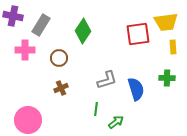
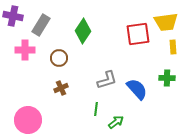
blue semicircle: moved 1 px right; rotated 25 degrees counterclockwise
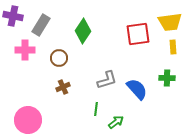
yellow trapezoid: moved 4 px right
brown cross: moved 2 px right, 1 px up
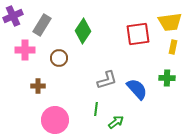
purple cross: rotated 36 degrees counterclockwise
gray rectangle: moved 1 px right
yellow rectangle: rotated 16 degrees clockwise
brown cross: moved 25 px left, 1 px up; rotated 24 degrees clockwise
pink circle: moved 27 px right
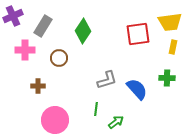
gray rectangle: moved 1 px right, 1 px down
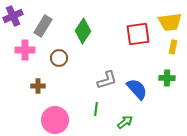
green arrow: moved 9 px right
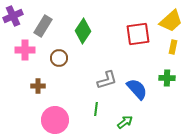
yellow trapezoid: moved 1 px right, 1 px up; rotated 35 degrees counterclockwise
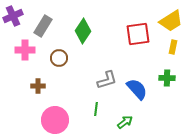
yellow trapezoid: rotated 10 degrees clockwise
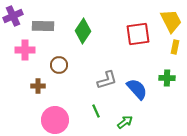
yellow trapezoid: rotated 85 degrees counterclockwise
gray rectangle: rotated 60 degrees clockwise
yellow rectangle: moved 2 px right
brown circle: moved 7 px down
green line: moved 2 px down; rotated 32 degrees counterclockwise
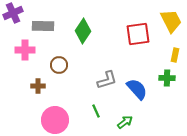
purple cross: moved 3 px up
yellow rectangle: moved 8 px down
